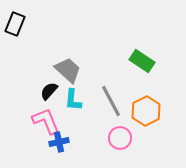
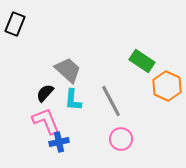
black semicircle: moved 4 px left, 2 px down
orange hexagon: moved 21 px right, 25 px up; rotated 8 degrees counterclockwise
pink circle: moved 1 px right, 1 px down
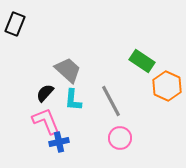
pink circle: moved 1 px left, 1 px up
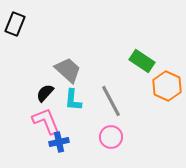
pink circle: moved 9 px left, 1 px up
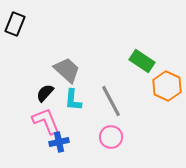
gray trapezoid: moved 1 px left
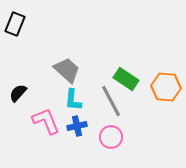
green rectangle: moved 16 px left, 18 px down
orange hexagon: moved 1 px left, 1 px down; rotated 20 degrees counterclockwise
black semicircle: moved 27 px left
blue cross: moved 18 px right, 16 px up
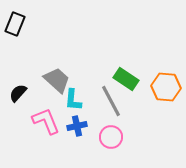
gray trapezoid: moved 10 px left, 10 px down
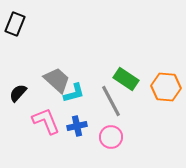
cyan L-shape: moved 1 px right, 7 px up; rotated 110 degrees counterclockwise
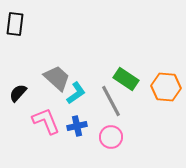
black rectangle: rotated 15 degrees counterclockwise
gray trapezoid: moved 2 px up
cyan L-shape: moved 2 px right; rotated 20 degrees counterclockwise
